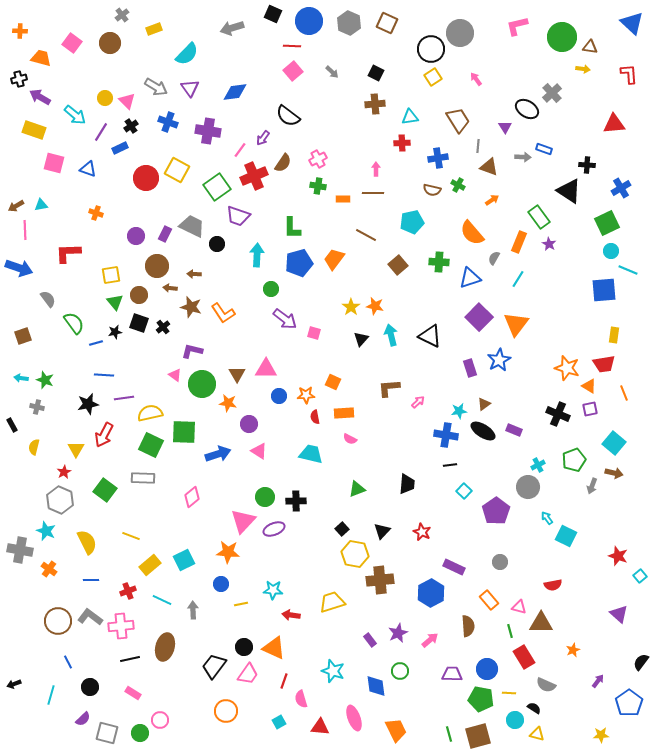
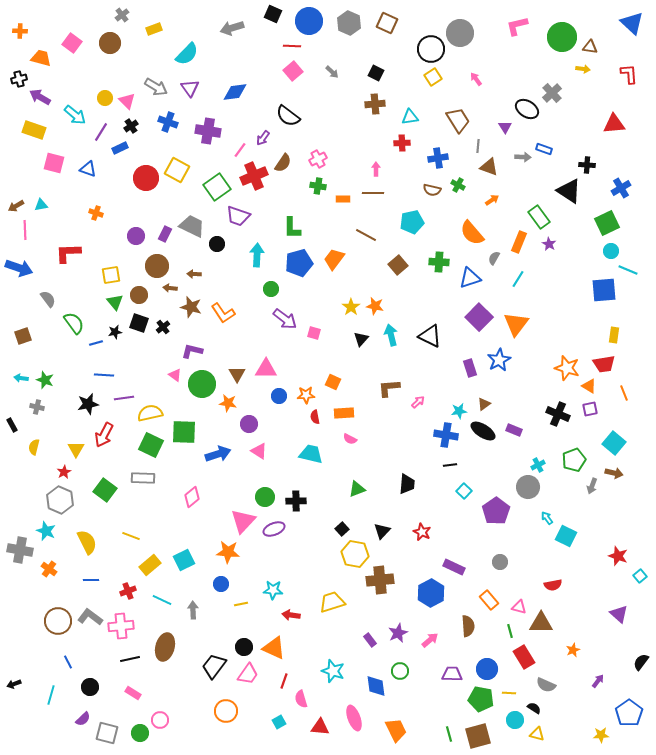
blue pentagon at (629, 703): moved 10 px down
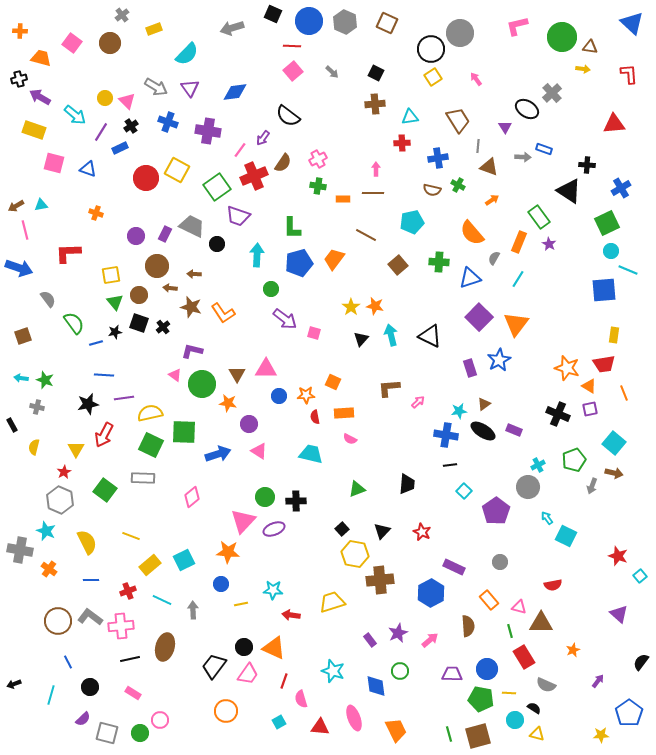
gray hexagon at (349, 23): moved 4 px left, 1 px up
pink line at (25, 230): rotated 12 degrees counterclockwise
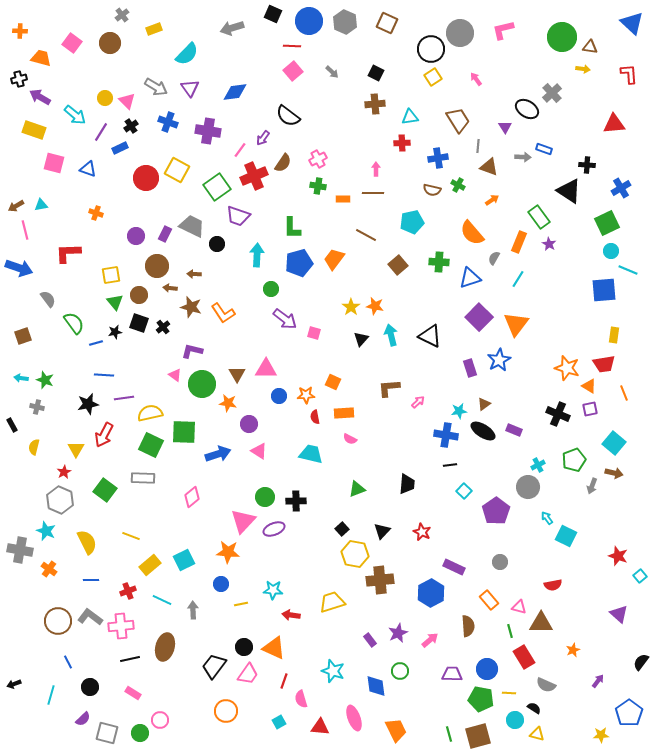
pink L-shape at (517, 26): moved 14 px left, 4 px down
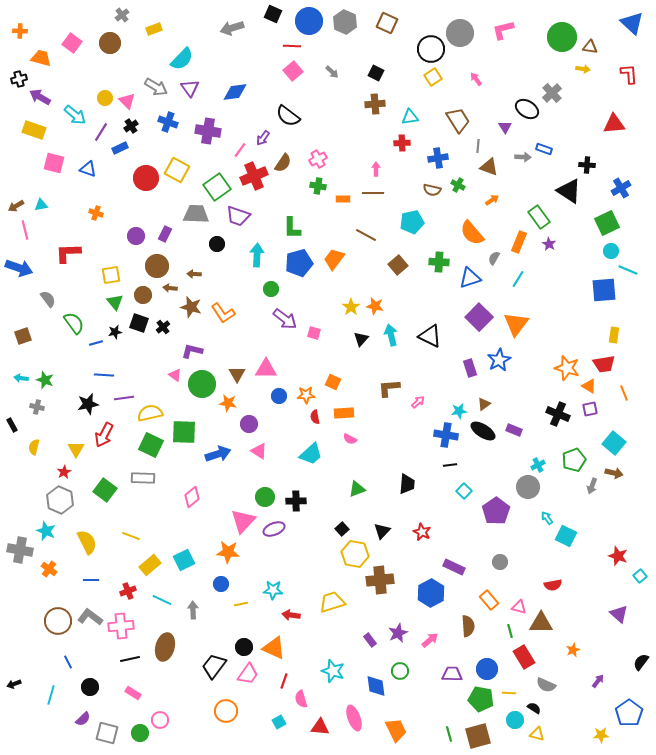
cyan semicircle at (187, 54): moved 5 px left, 5 px down
gray trapezoid at (192, 226): moved 4 px right, 12 px up; rotated 24 degrees counterclockwise
brown circle at (139, 295): moved 4 px right
cyan trapezoid at (311, 454): rotated 125 degrees clockwise
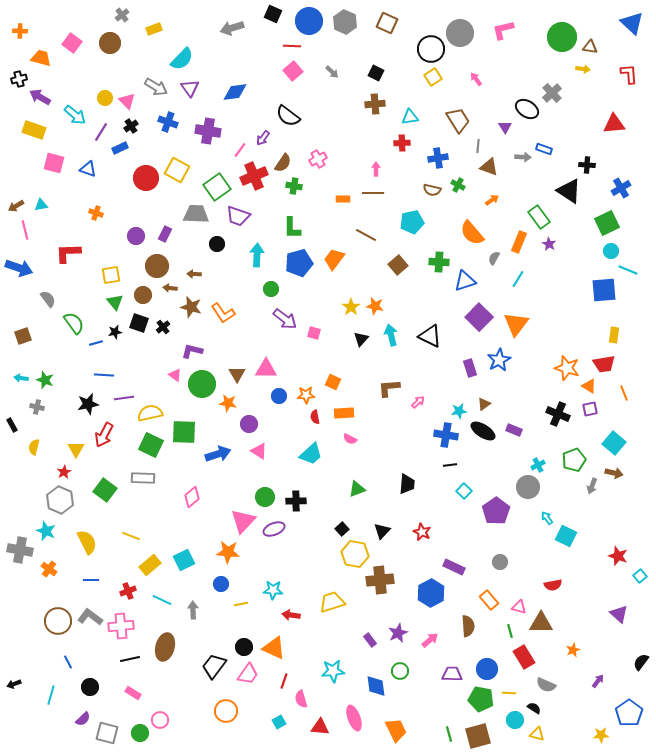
green cross at (318, 186): moved 24 px left
blue triangle at (470, 278): moved 5 px left, 3 px down
cyan star at (333, 671): rotated 25 degrees counterclockwise
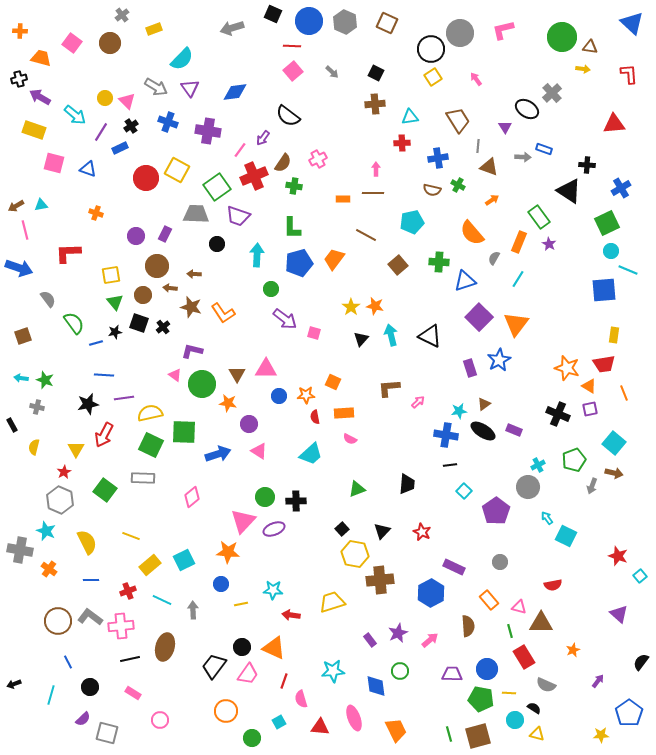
black circle at (244, 647): moved 2 px left
green circle at (140, 733): moved 112 px right, 5 px down
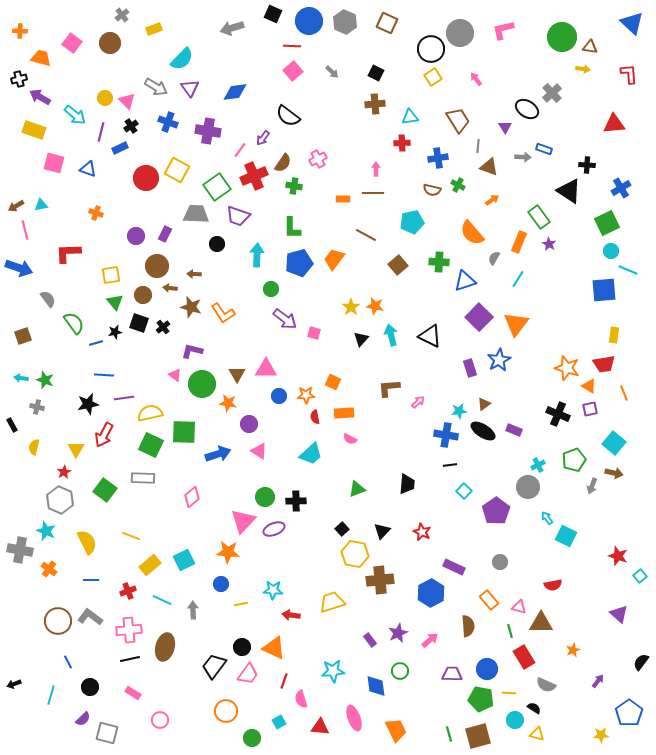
purple line at (101, 132): rotated 18 degrees counterclockwise
pink cross at (121, 626): moved 8 px right, 4 px down
